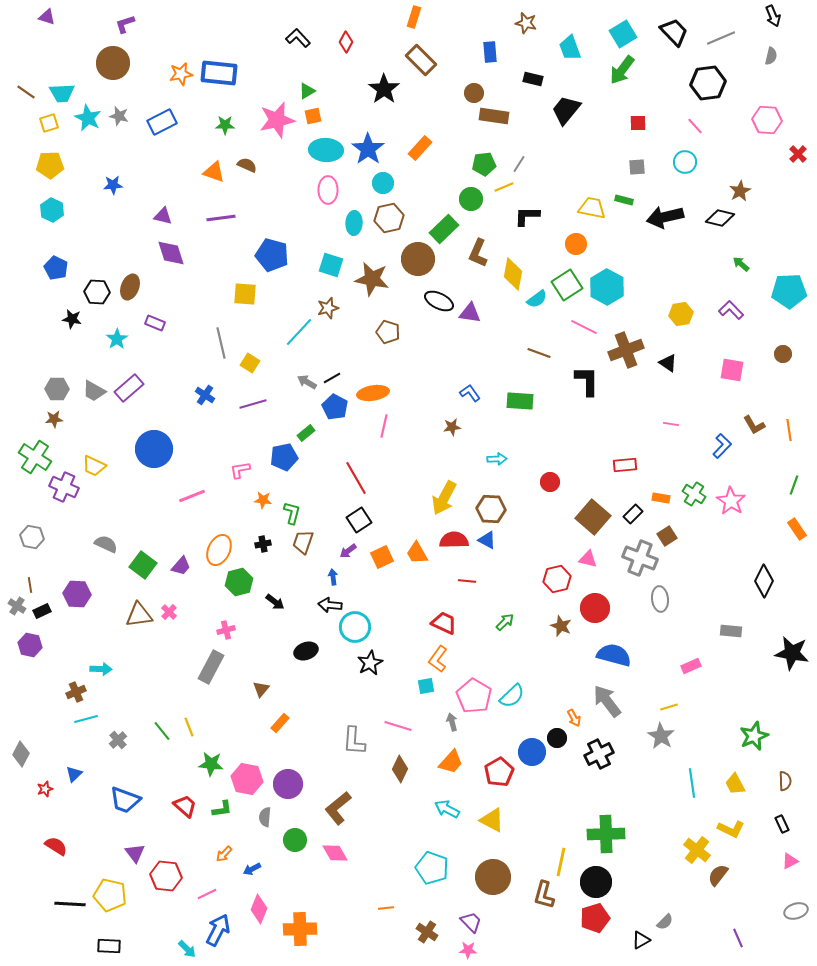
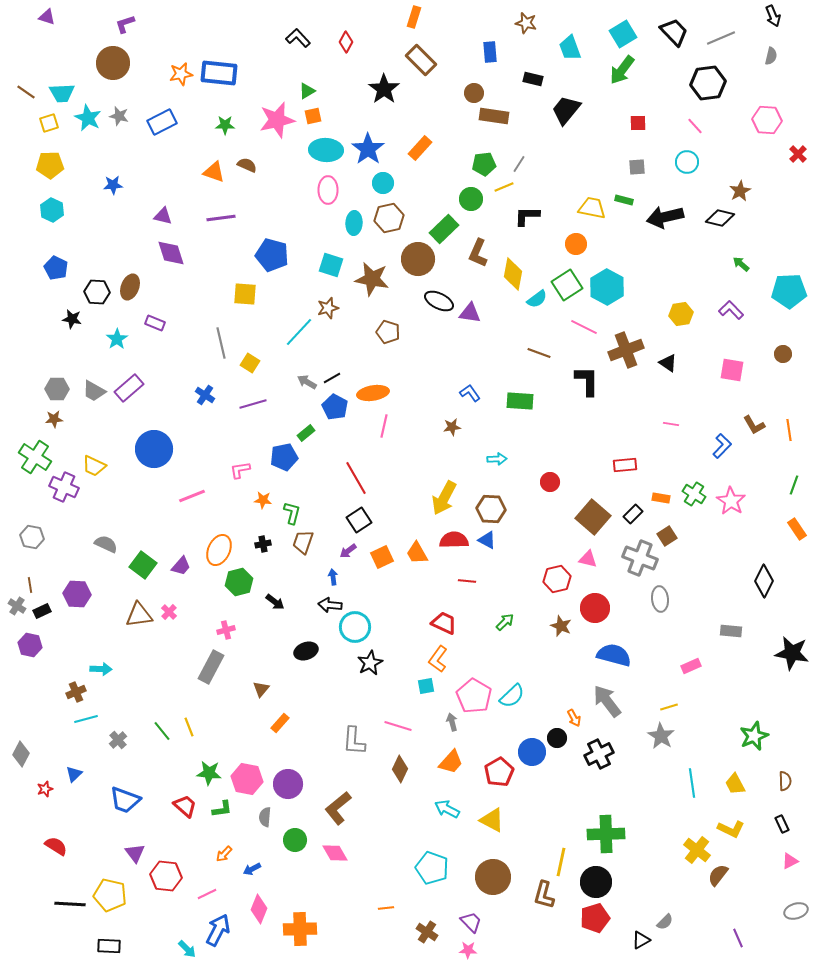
cyan circle at (685, 162): moved 2 px right
green star at (211, 764): moved 2 px left, 9 px down
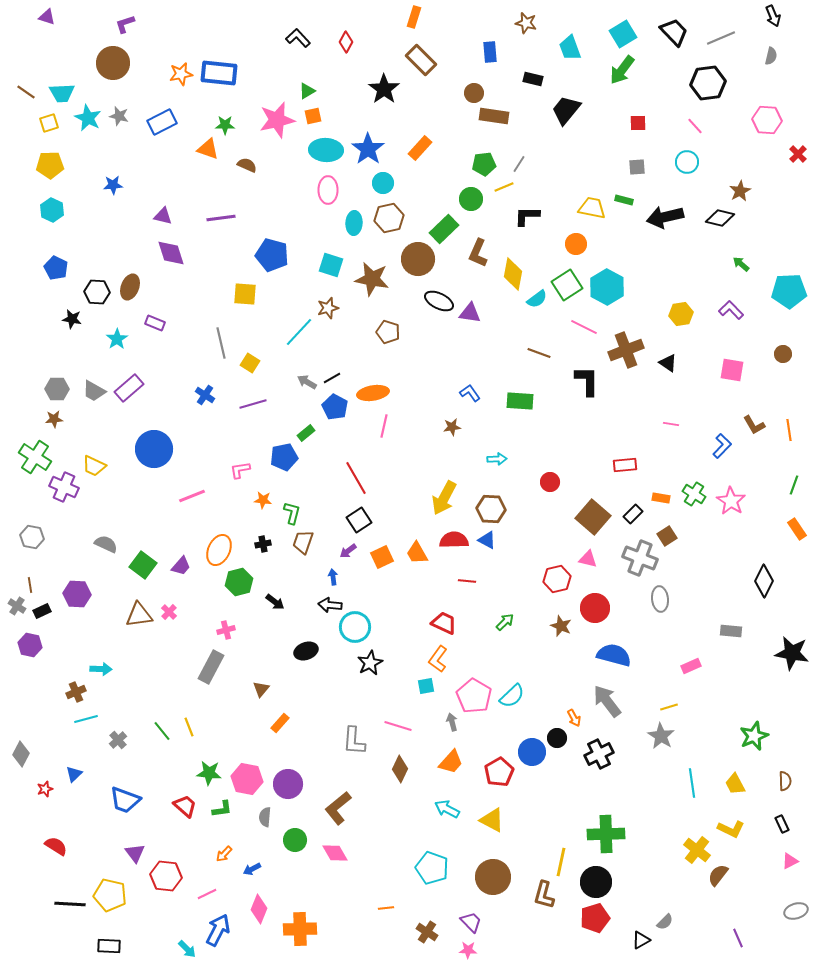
orange triangle at (214, 172): moved 6 px left, 23 px up
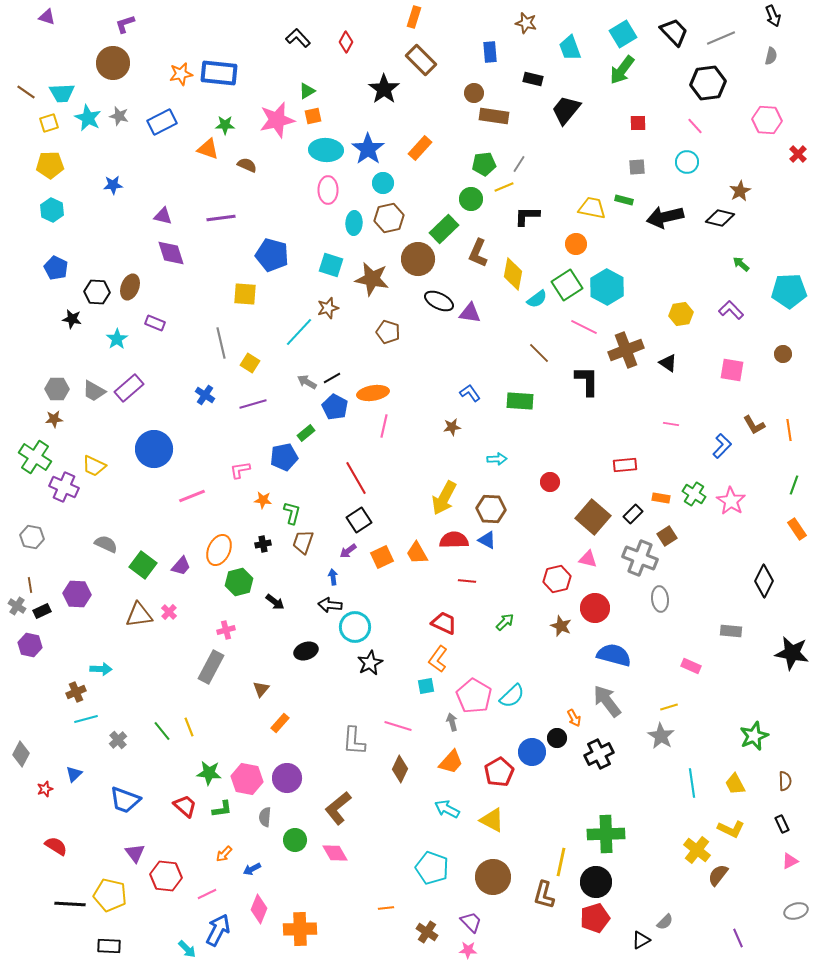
brown line at (539, 353): rotated 25 degrees clockwise
pink rectangle at (691, 666): rotated 48 degrees clockwise
purple circle at (288, 784): moved 1 px left, 6 px up
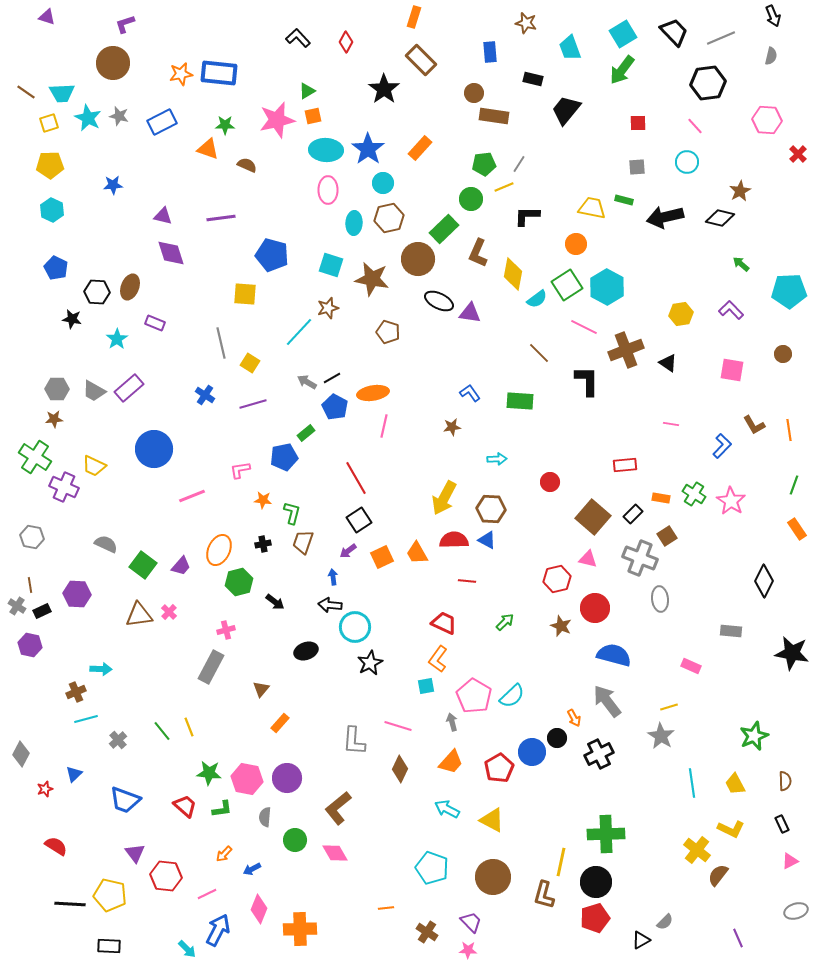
red pentagon at (499, 772): moved 4 px up
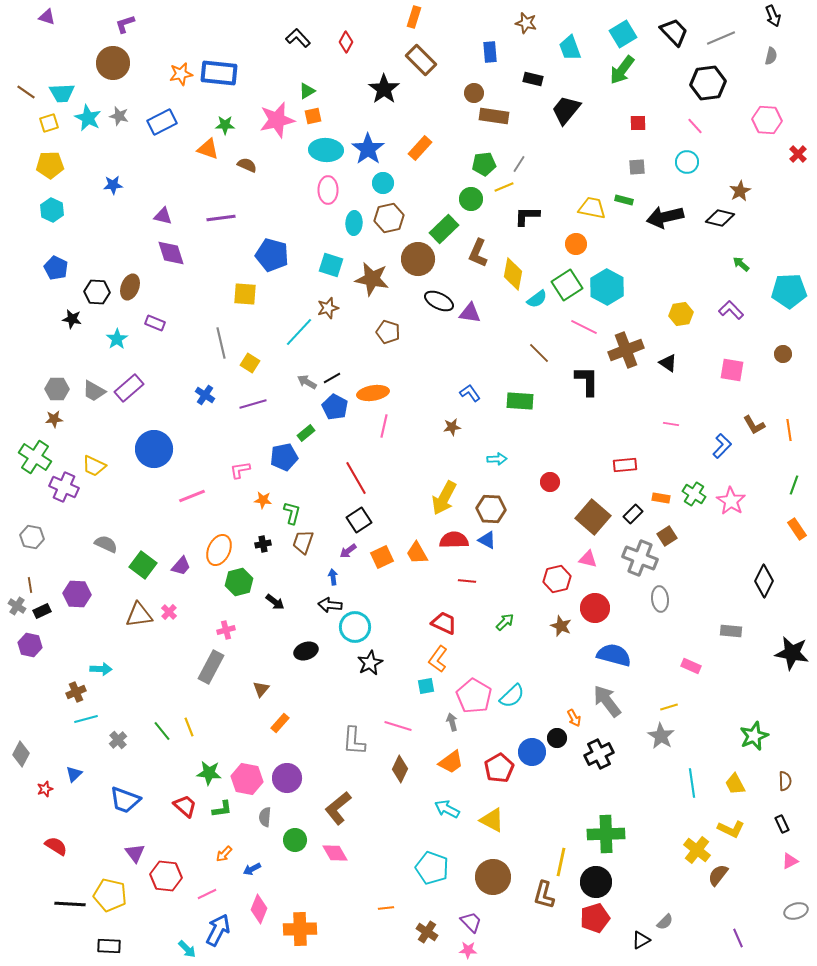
orange trapezoid at (451, 762): rotated 12 degrees clockwise
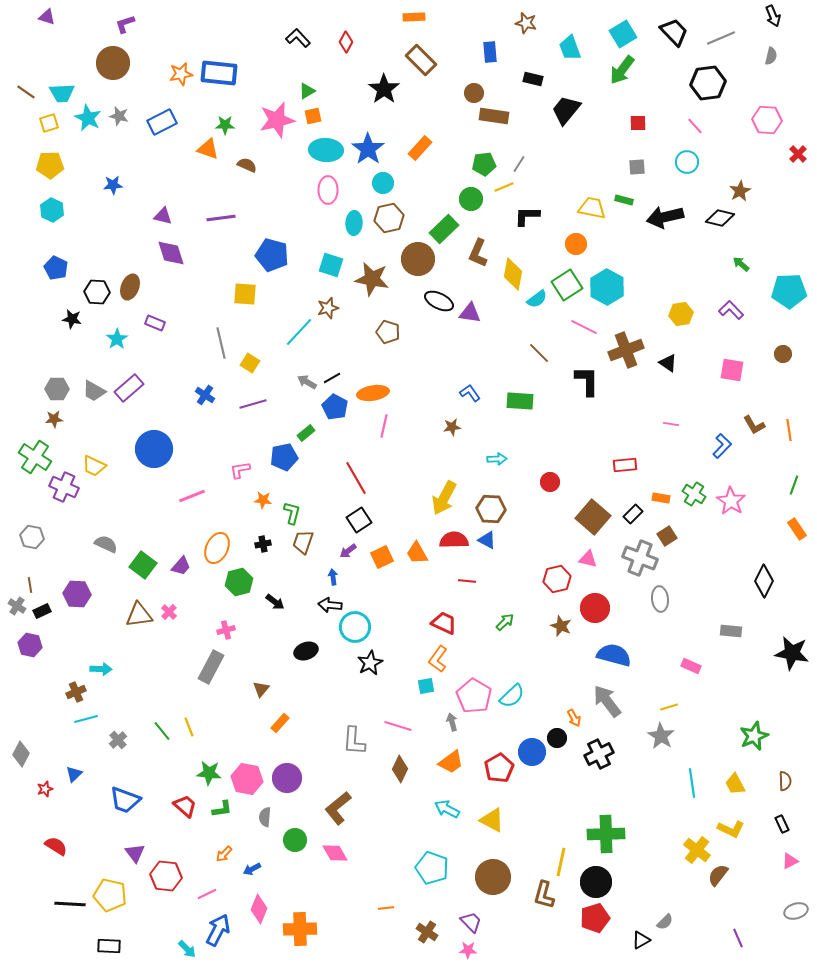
orange rectangle at (414, 17): rotated 70 degrees clockwise
orange ellipse at (219, 550): moved 2 px left, 2 px up
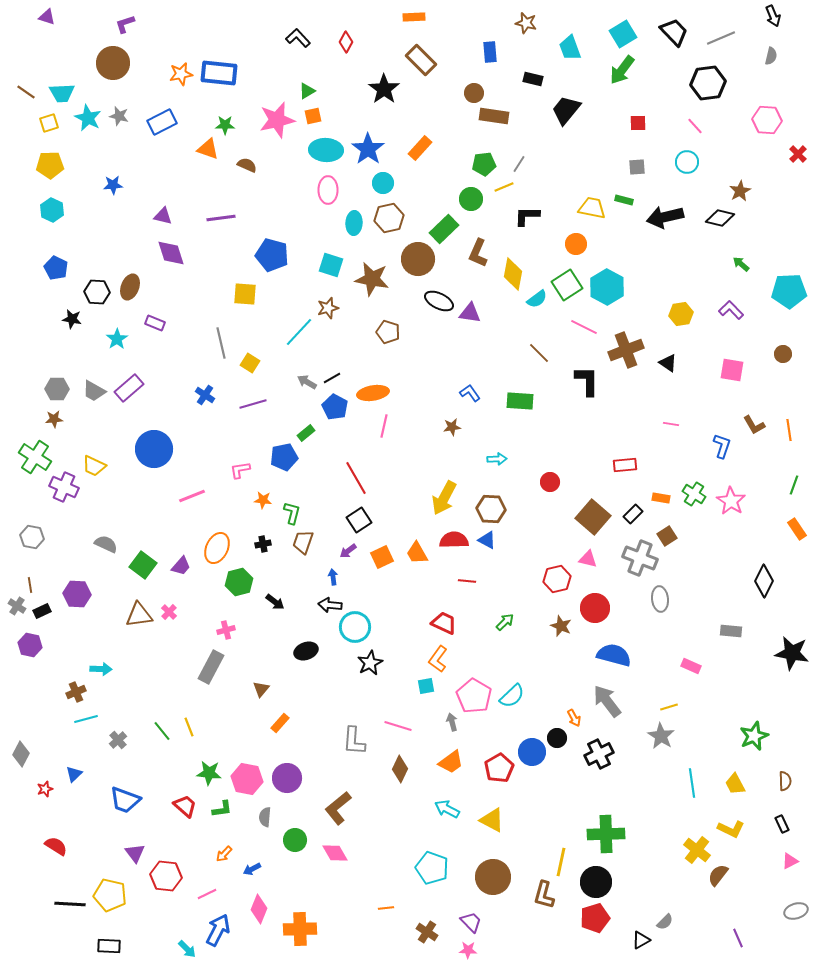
blue L-shape at (722, 446): rotated 25 degrees counterclockwise
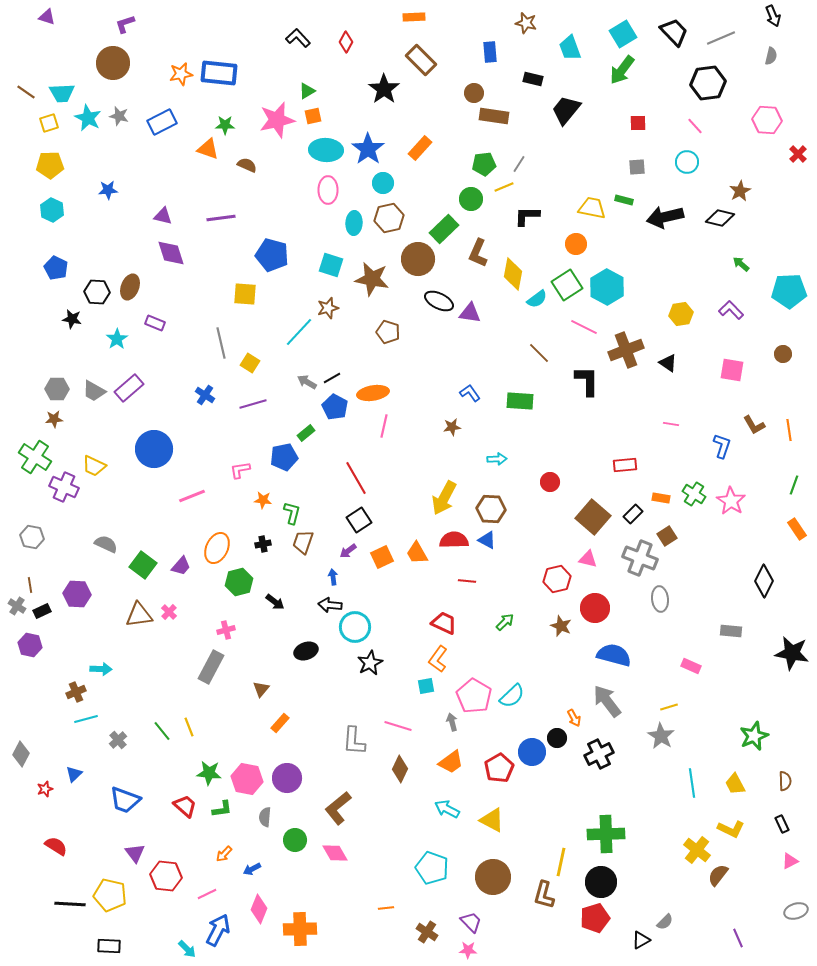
blue star at (113, 185): moved 5 px left, 5 px down
black circle at (596, 882): moved 5 px right
